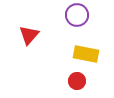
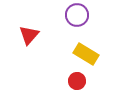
yellow rectangle: rotated 20 degrees clockwise
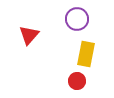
purple circle: moved 4 px down
yellow rectangle: rotated 70 degrees clockwise
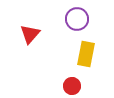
red triangle: moved 1 px right, 1 px up
red circle: moved 5 px left, 5 px down
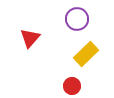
red triangle: moved 4 px down
yellow rectangle: rotated 35 degrees clockwise
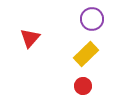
purple circle: moved 15 px right
red circle: moved 11 px right
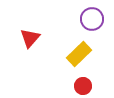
yellow rectangle: moved 7 px left
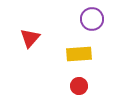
yellow rectangle: rotated 40 degrees clockwise
red circle: moved 4 px left
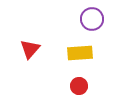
red triangle: moved 11 px down
yellow rectangle: moved 1 px right, 1 px up
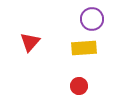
red triangle: moved 7 px up
yellow rectangle: moved 4 px right, 5 px up
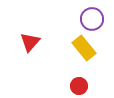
yellow rectangle: rotated 55 degrees clockwise
